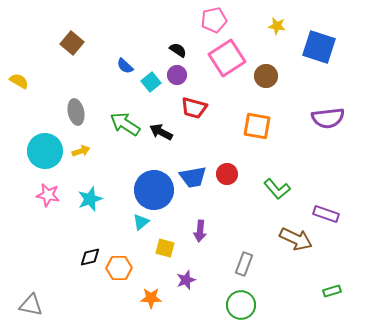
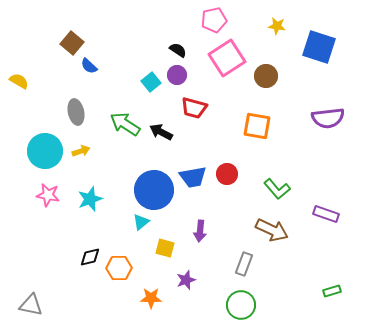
blue semicircle: moved 36 px left
brown arrow: moved 24 px left, 9 px up
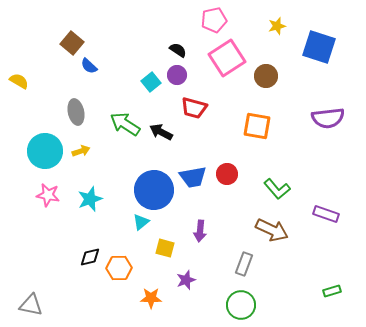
yellow star: rotated 24 degrees counterclockwise
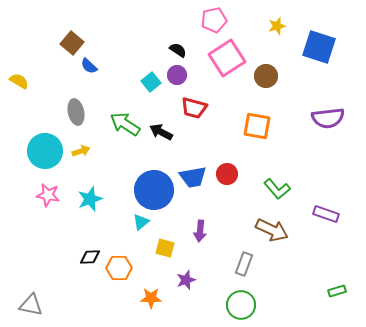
black diamond: rotated 10 degrees clockwise
green rectangle: moved 5 px right
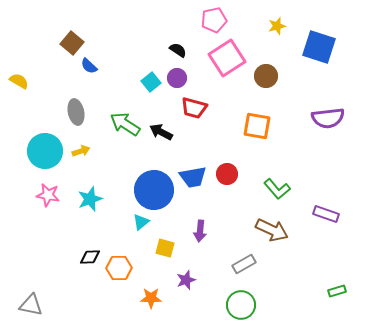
purple circle: moved 3 px down
gray rectangle: rotated 40 degrees clockwise
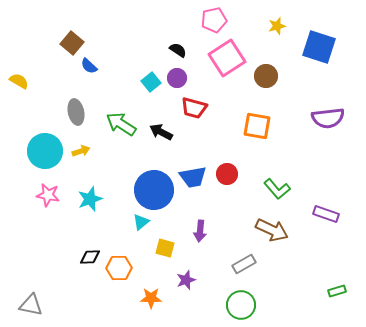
green arrow: moved 4 px left
